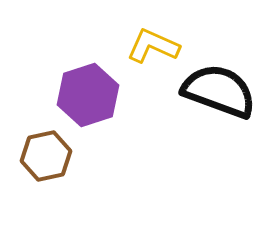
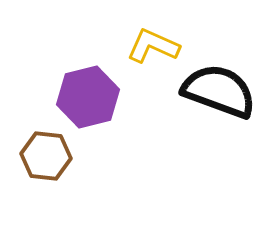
purple hexagon: moved 2 px down; rotated 4 degrees clockwise
brown hexagon: rotated 18 degrees clockwise
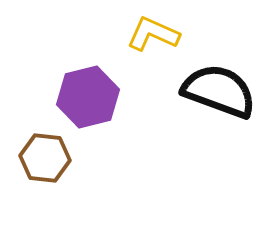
yellow L-shape: moved 12 px up
brown hexagon: moved 1 px left, 2 px down
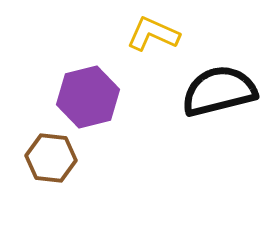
black semicircle: rotated 34 degrees counterclockwise
brown hexagon: moved 6 px right
